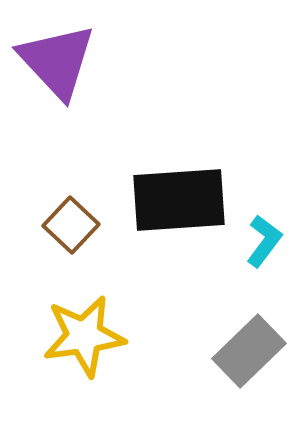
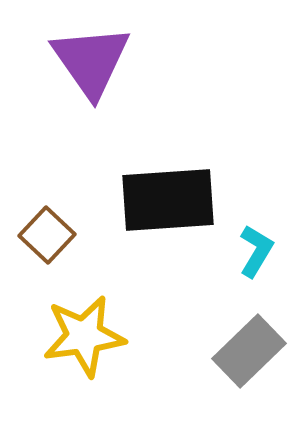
purple triangle: moved 34 px right; rotated 8 degrees clockwise
black rectangle: moved 11 px left
brown square: moved 24 px left, 10 px down
cyan L-shape: moved 8 px left, 10 px down; rotated 6 degrees counterclockwise
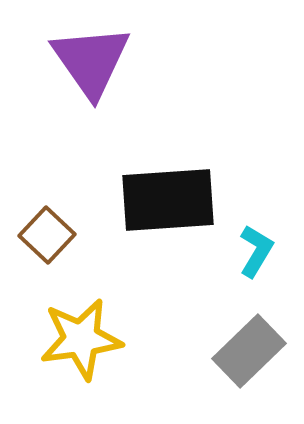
yellow star: moved 3 px left, 3 px down
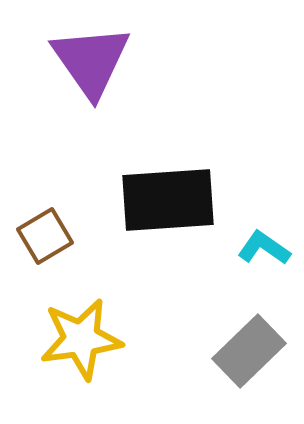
brown square: moved 2 px left, 1 px down; rotated 16 degrees clockwise
cyan L-shape: moved 8 px right, 3 px up; rotated 86 degrees counterclockwise
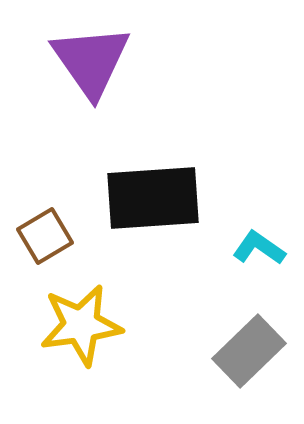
black rectangle: moved 15 px left, 2 px up
cyan L-shape: moved 5 px left
yellow star: moved 14 px up
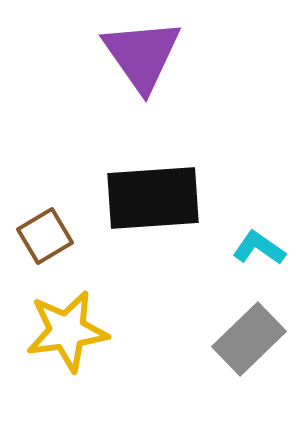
purple triangle: moved 51 px right, 6 px up
yellow star: moved 14 px left, 6 px down
gray rectangle: moved 12 px up
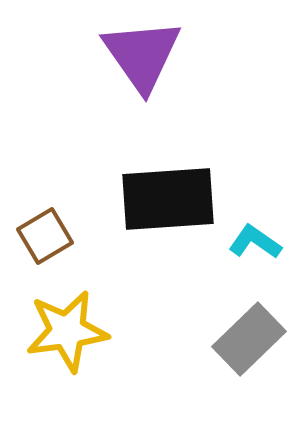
black rectangle: moved 15 px right, 1 px down
cyan L-shape: moved 4 px left, 6 px up
